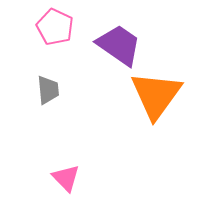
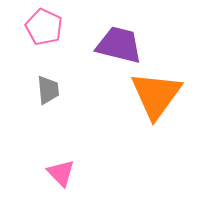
pink pentagon: moved 11 px left
purple trapezoid: rotated 21 degrees counterclockwise
pink triangle: moved 5 px left, 5 px up
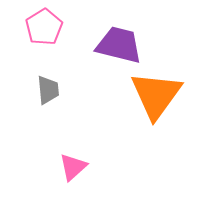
pink pentagon: rotated 15 degrees clockwise
pink triangle: moved 12 px right, 6 px up; rotated 32 degrees clockwise
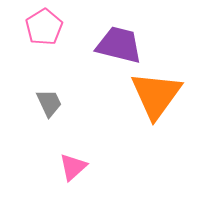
gray trapezoid: moved 1 px right, 13 px down; rotated 20 degrees counterclockwise
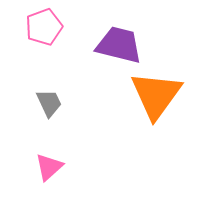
pink pentagon: rotated 12 degrees clockwise
pink triangle: moved 24 px left
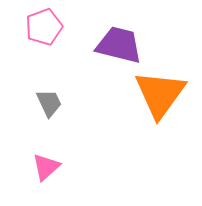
orange triangle: moved 4 px right, 1 px up
pink triangle: moved 3 px left
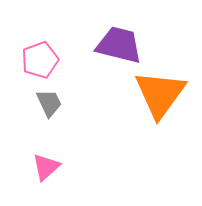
pink pentagon: moved 4 px left, 33 px down
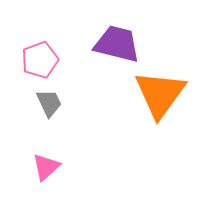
purple trapezoid: moved 2 px left, 1 px up
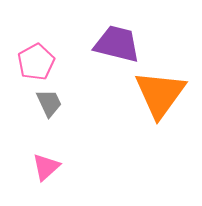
pink pentagon: moved 4 px left, 2 px down; rotated 9 degrees counterclockwise
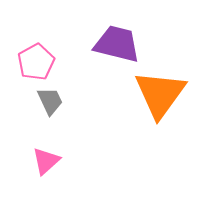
gray trapezoid: moved 1 px right, 2 px up
pink triangle: moved 6 px up
